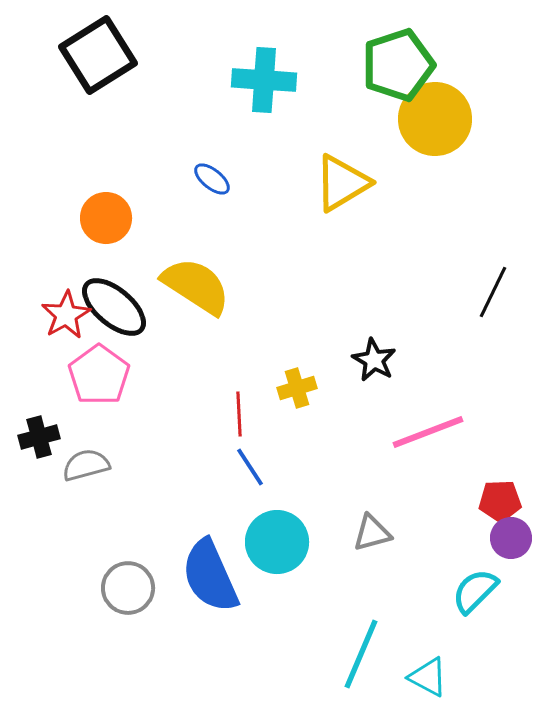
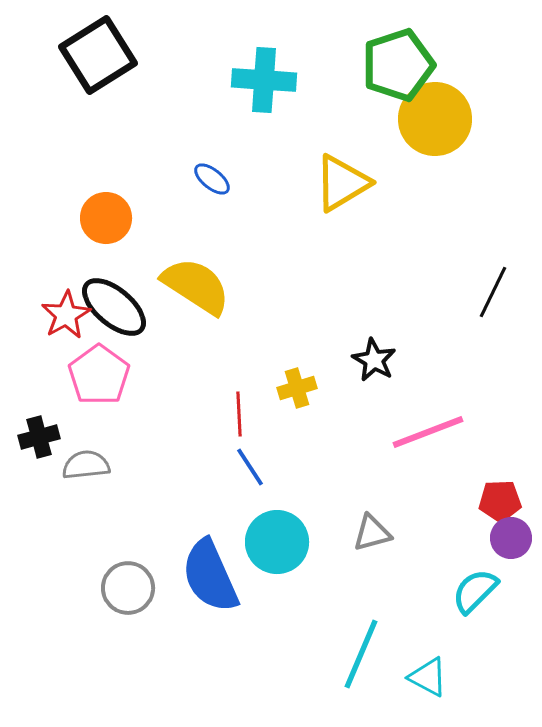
gray semicircle: rotated 9 degrees clockwise
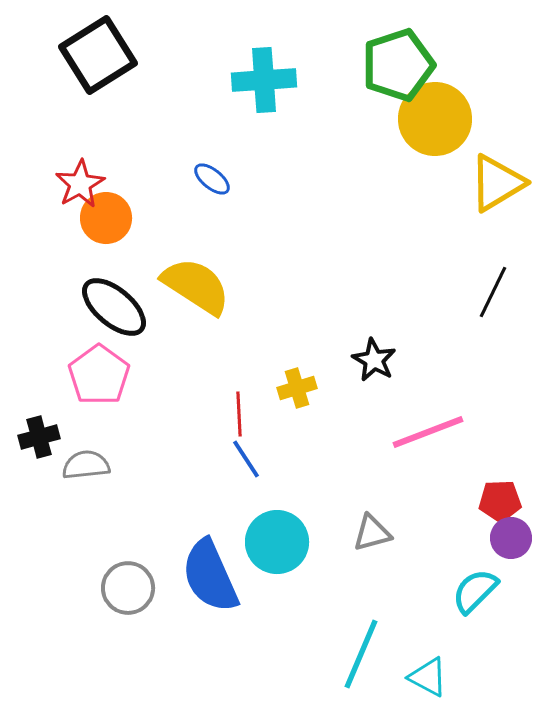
cyan cross: rotated 8 degrees counterclockwise
yellow triangle: moved 155 px right
red star: moved 14 px right, 131 px up
blue line: moved 4 px left, 8 px up
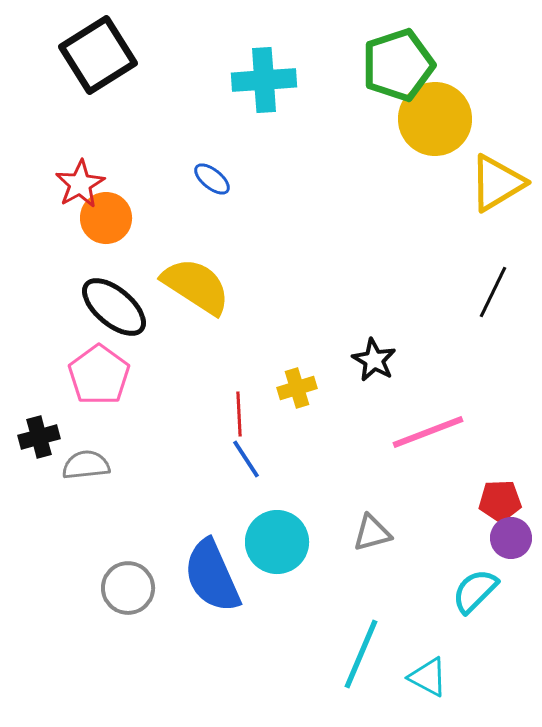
blue semicircle: moved 2 px right
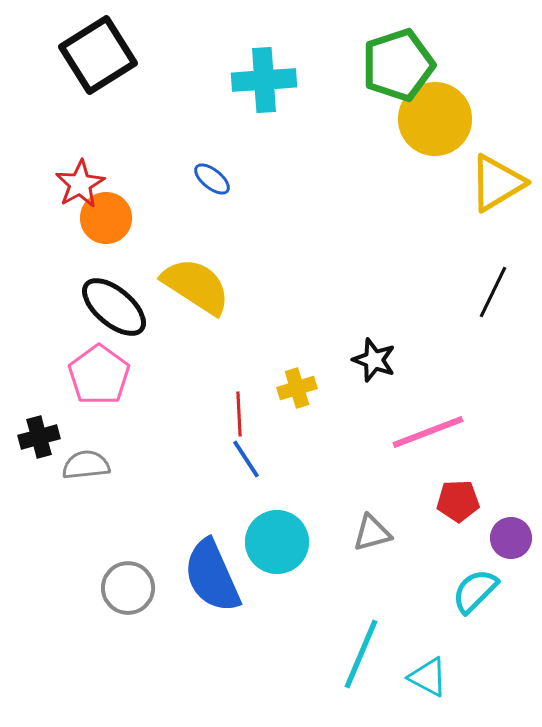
black star: rotated 9 degrees counterclockwise
red pentagon: moved 42 px left
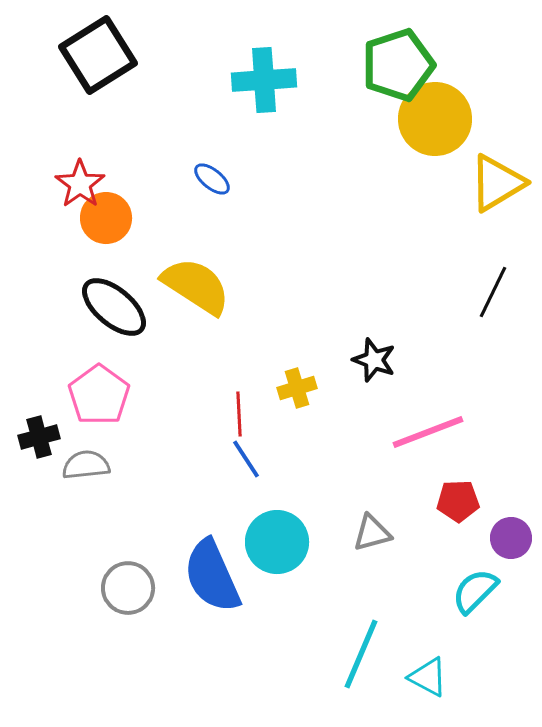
red star: rotated 6 degrees counterclockwise
pink pentagon: moved 20 px down
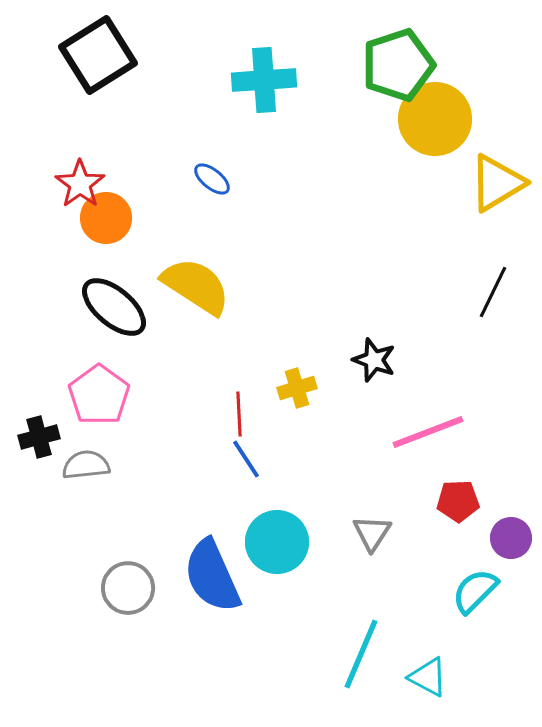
gray triangle: rotated 42 degrees counterclockwise
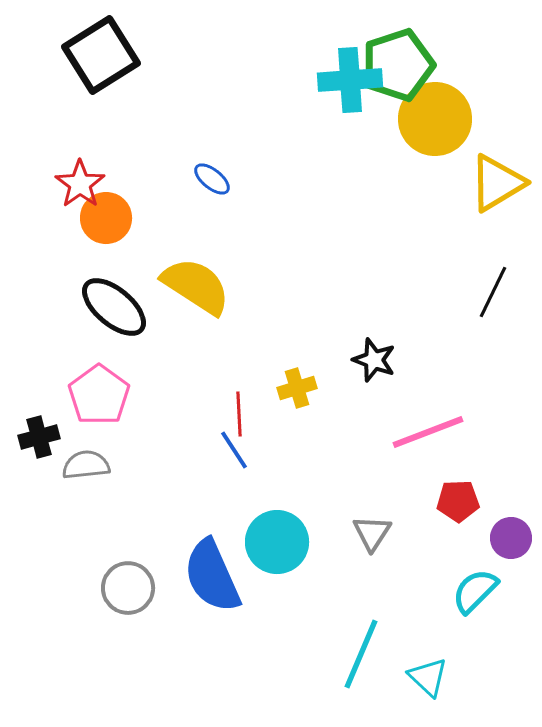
black square: moved 3 px right
cyan cross: moved 86 px right
blue line: moved 12 px left, 9 px up
cyan triangle: rotated 15 degrees clockwise
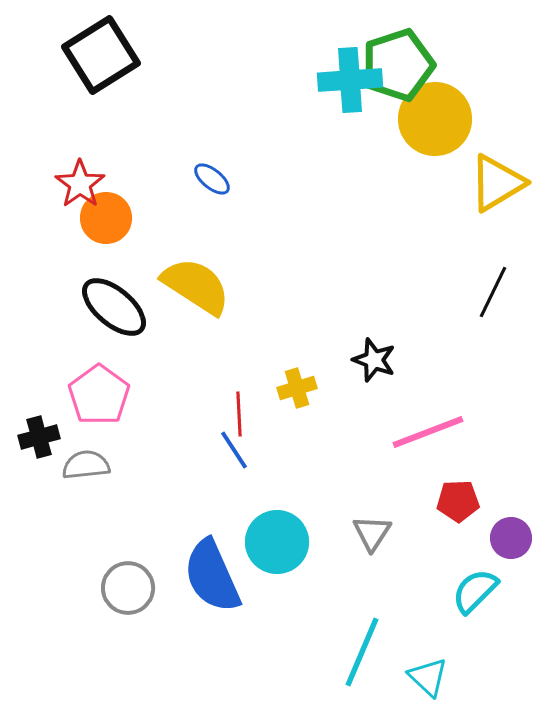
cyan line: moved 1 px right, 2 px up
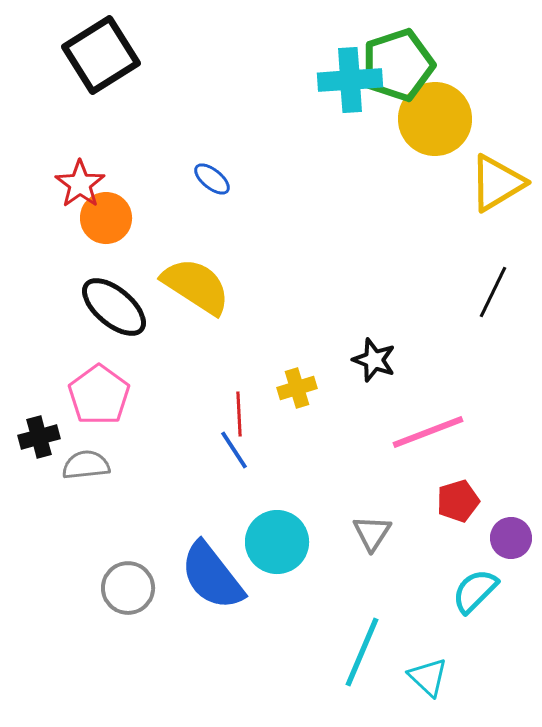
red pentagon: rotated 15 degrees counterclockwise
blue semicircle: rotated 14 degrees counterclockwise
